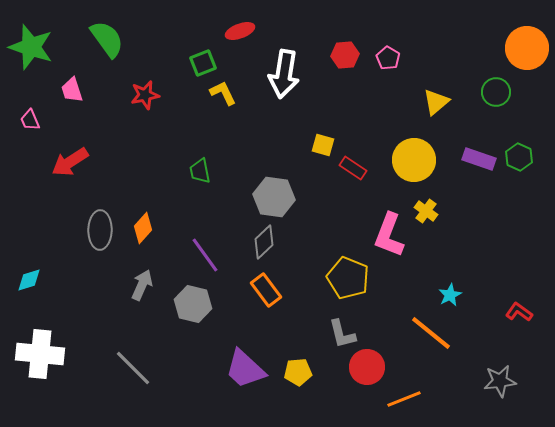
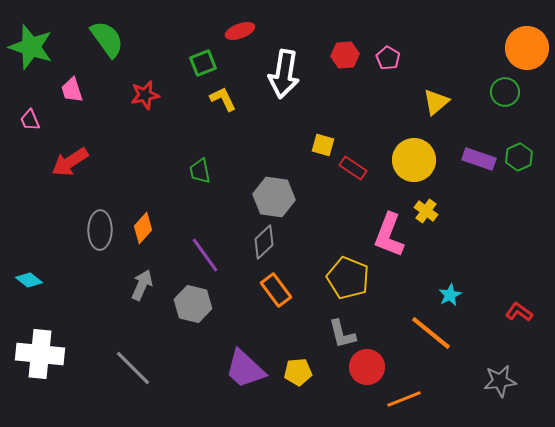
green circle at (496, 92): moved 9 px right
yellow L-shape at (223, 93): moved 6 px down
green hexagon at (519, 157): rotated 12 degrees clockwise
cyan diamond at (29, 280): rotated 56 degrees clockwise
orange rectangle at (266, 290): moved 10 px right
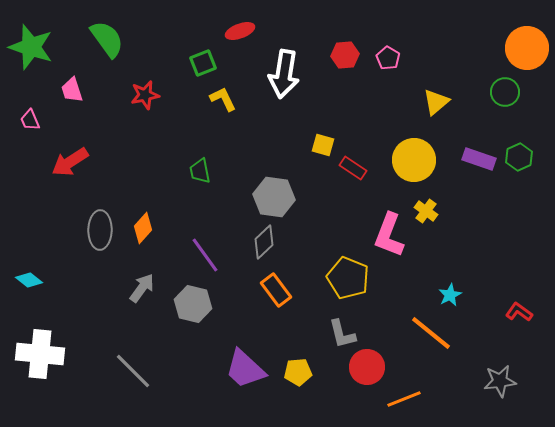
gray arrow at (142, 285): moved 3 px down; rotated 12 degrees clockwise
gray line at (133, 368): moved 3 px down
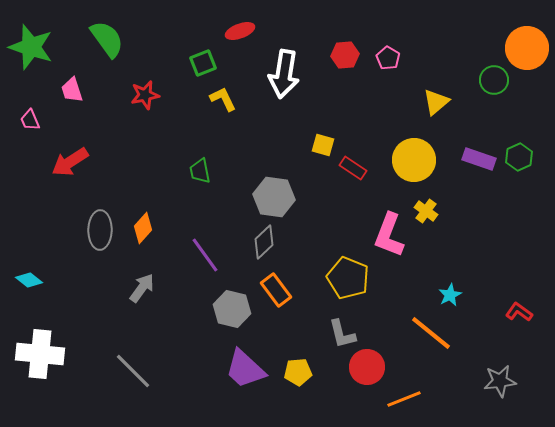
green circle at (505, 92): moved 11 px left, 12 px up
gray hexagon at (193, 304): moved 39 px right, 5 px down
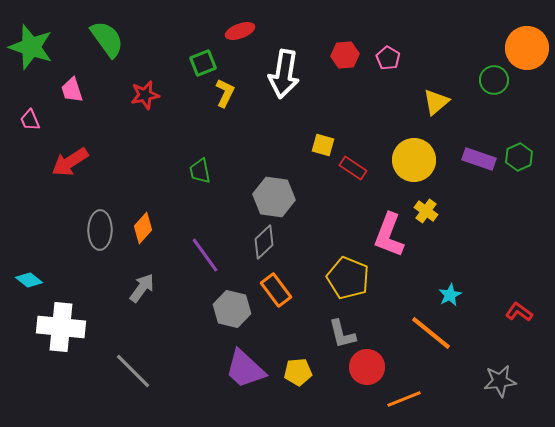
yellow L-shape at (223, 99): moved 2 px right, 6 px up; rotated 52 degrees clockwise
white cross at (40, 354): moved 21 px right, 27 px up
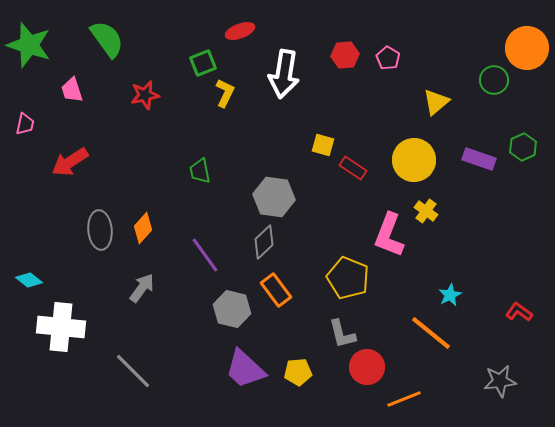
green star at (31, 47): moved 2 px left, 2 px up
pink trapezoid at (30, 120): moved 5 px left, 4 px down; rotated 145 degrees counterclockwise
green hexagon at (519, 157): moved 4 px right, 10 px up
gray ellipse at (100, 230): rotated 6 degrees counterclockwise
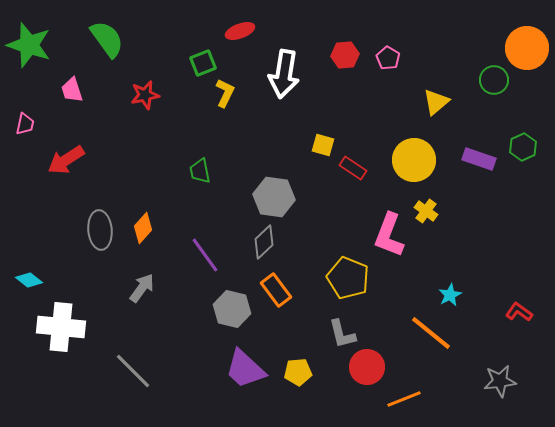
red arrow at (70, 162): moved 4 px left, 2 px up
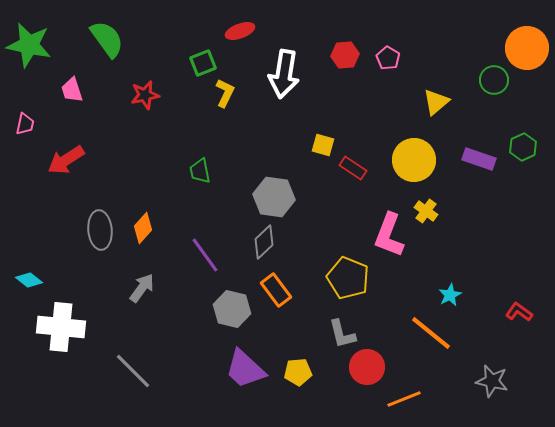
green star at (29, 45): rotated 6 degrees counterclockwise
gray star at (500, 381): moved 8 px left; rotated 20 degrees clockwise
